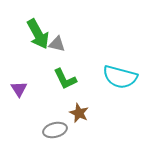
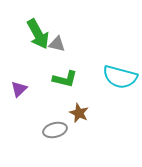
green L-shape: rotated 50 degrees counterclockwise
purple triangle: rotated 18 degrees clockwise
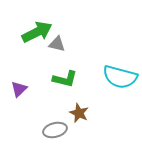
green arrow: moved 1 px left, 2 px up; rotated 88 degrees counterclockwise
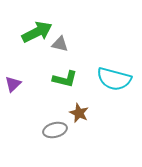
gray triangle: moved 3 px right
cyan semicircle: moved 6 px left, 2 px down
purple triangle: moved 6 px left, 5 px up
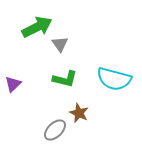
green arrow: moved 5 px up
gray triangle: rotated 42 degrees clockwise
gray ellipse: rotated 30 degrees counterclockwise
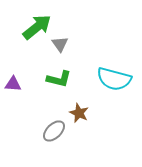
green arrow: rotated 12 degrees counterclockwise
green L-shape: moved 6 px left
purple triangle: rotated 48 degrees clockwise
gray ellipse: moved 1 px left, 1 px down
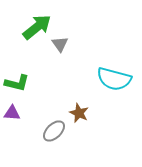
green L-shape: moved 42 px left, 4 px down
purple triangle: moved 1 px left, 29 px down
